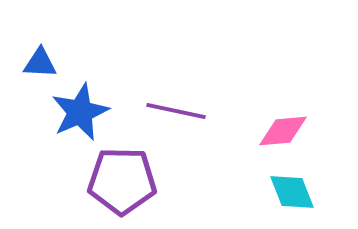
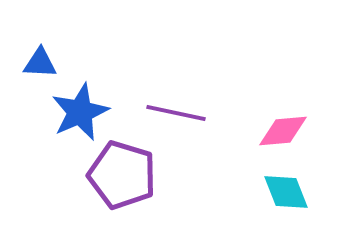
purple line: moved 2 px down
purple pentagon: moved 6 px up; rotated 16 degrees clockwise
cyan diamond: moved 6 px left
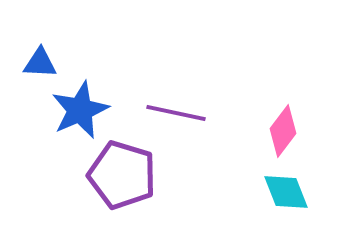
blue star: moved 2 px up
pink diamond: rotated 48 degrees counterclockwise
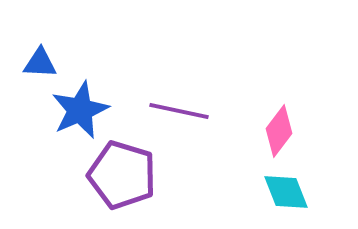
purple line: moved 3 px right, 2 px up
pink diamond: moved 4 px left
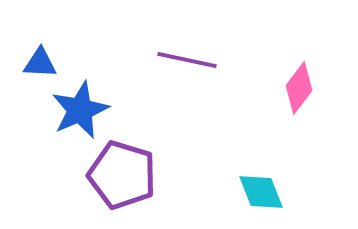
purple line: moved 8 px right, 51 px up
pink diamond: moved 20 px right, 43 px up
cyan diamond: moved 25 px left
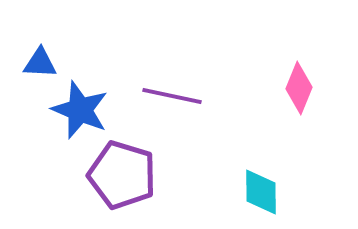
purple line: moved 15 px left, 36 px down
pink diamond: rotated 15 degrees counterclockwise
blue star: rotated 26 degrees counterclockwise
cyan diamond: rotated 21 degrees clockwise
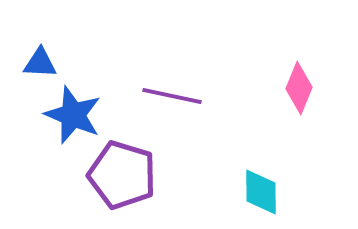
blue star: moved 7 px left, 5 px down
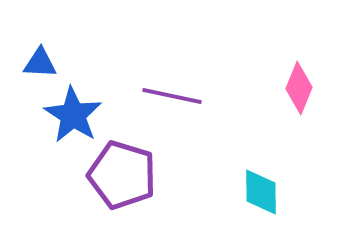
blue star: rotated 10 degrees clockwise
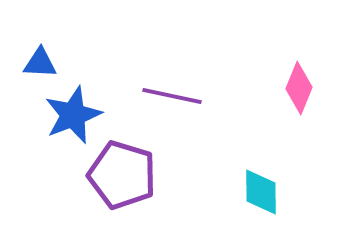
blue star: rotated 18 degrees clockwise
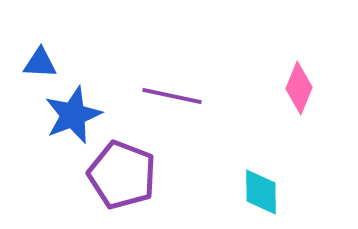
purple pentagon: rotated 4 degrees clockwise
